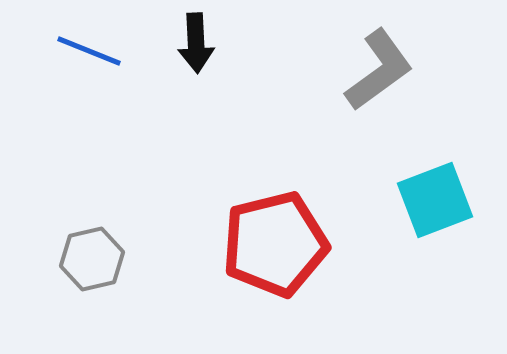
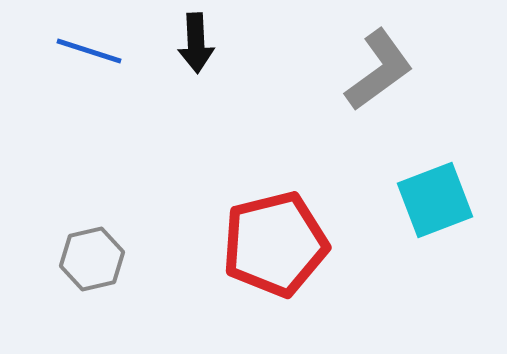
blue line: rotated 4 degrees counterclockwise
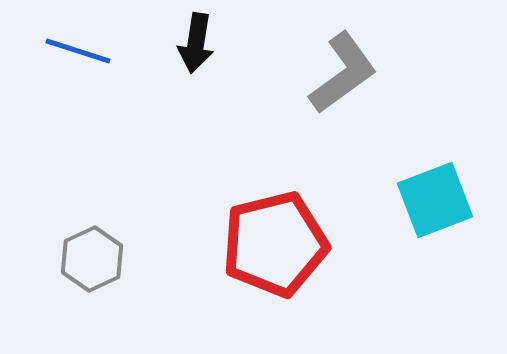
black arrow: rotated 12 degrees clockwise
blue line: moved 11 px left
gray L-shape: moved 36 px left, 3 px down
gray hexagon: rotated 12 degrees counterclockwise
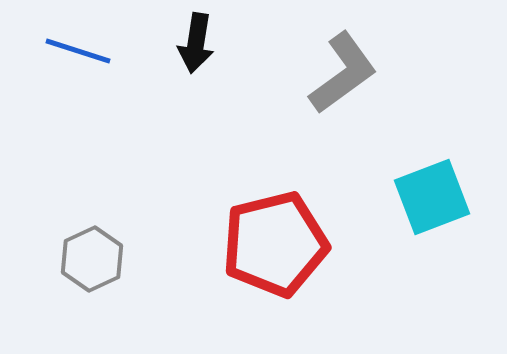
cyan square: moved 3 px left, 3 px up
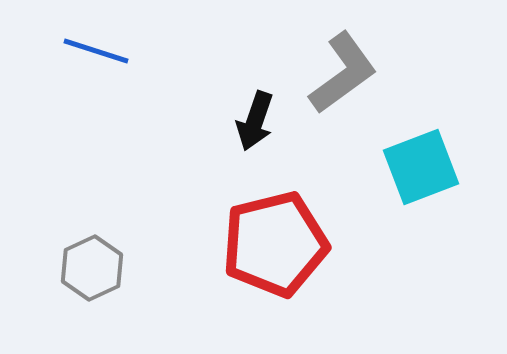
black arrow: moved 59 px right, 78 px down; rotated 10 degrees clockwise
blue line: moved 18 px right
cyan square: moved 11 px left, 30 px up
gray hexagon: moved 9 px down
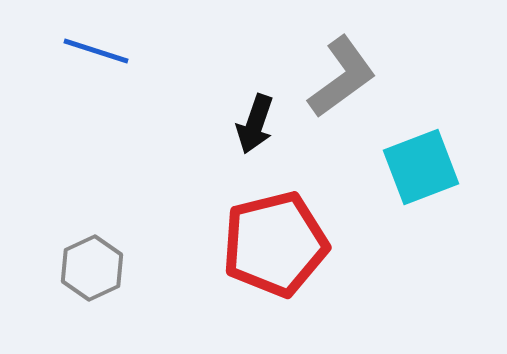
gray L-shape: moved 1 px left, 4 px down
black arrow: moved 3 px down
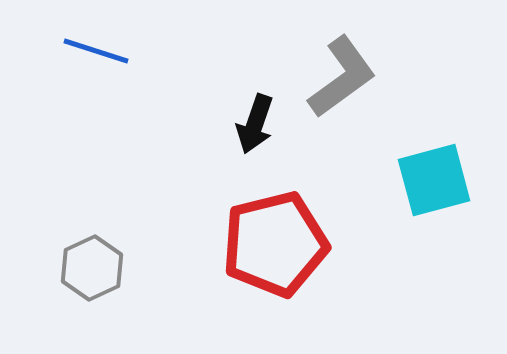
cyan square: moved 13 px right, 13 px down; rotated 6 degrees clockwise
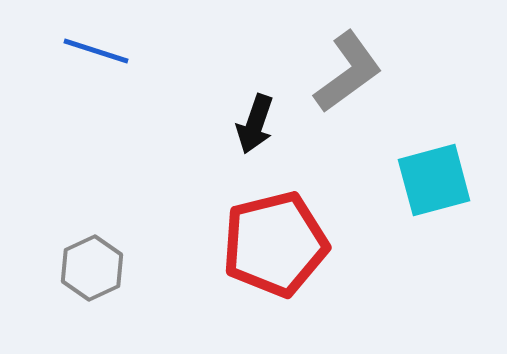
gray L-shape: moved 6 px right, 5 px up
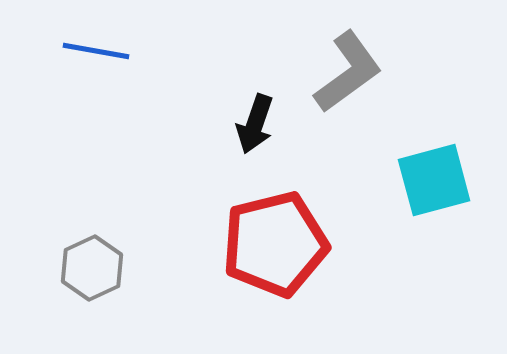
blue line: rotated 8 degrees counterclockwise
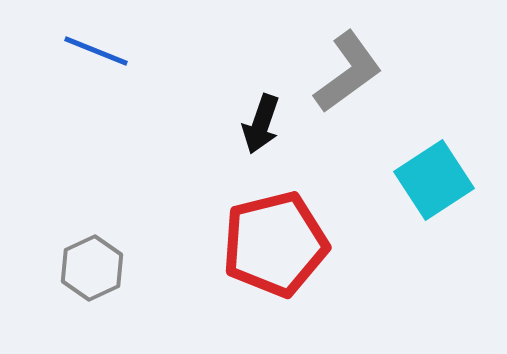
blue line: rotated 12 degrees clockwise
black arrow: moved 6 px right
cyan square: rotated 18 degrees counterclockwise
